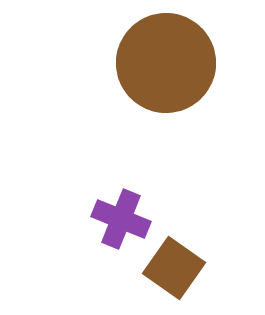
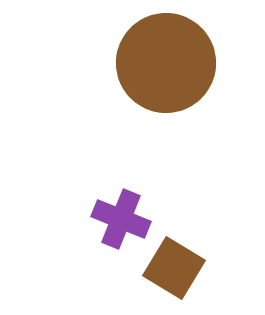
brown square: rotated 4 degrees counterclockwise
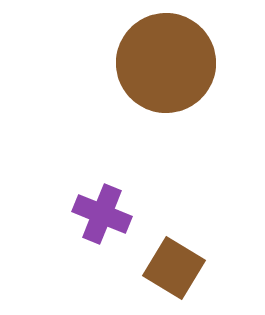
purple cross: moved 19 px left, 5 px up
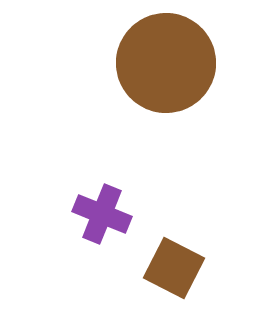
brown square: rotated 4 degrees counterclockwise
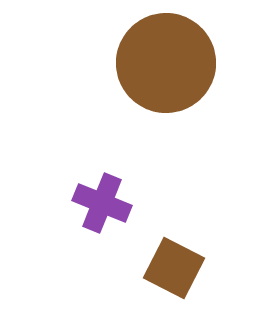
purple cross: moved 11 px up
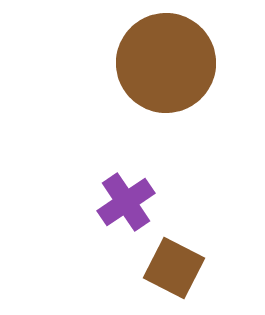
purple cross: moved 24 px right, 1 px up; rotated 34 degrees clockwise
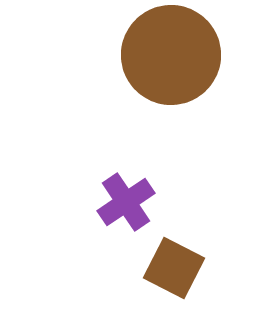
brown circle: moved 5 px right, 8 px up
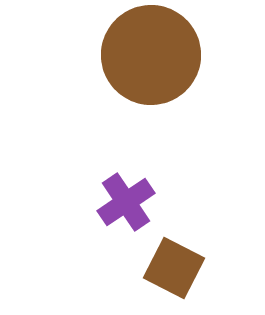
brown circle: moved 20 px left
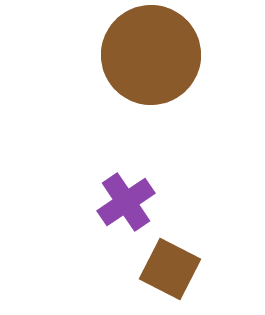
brown square: moved 4 px left, 1 px down
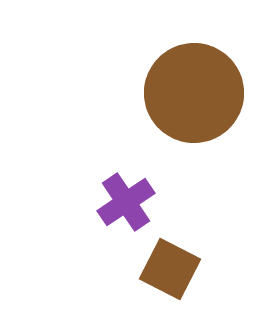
brown circle: moved 43 px right, 38 px down
